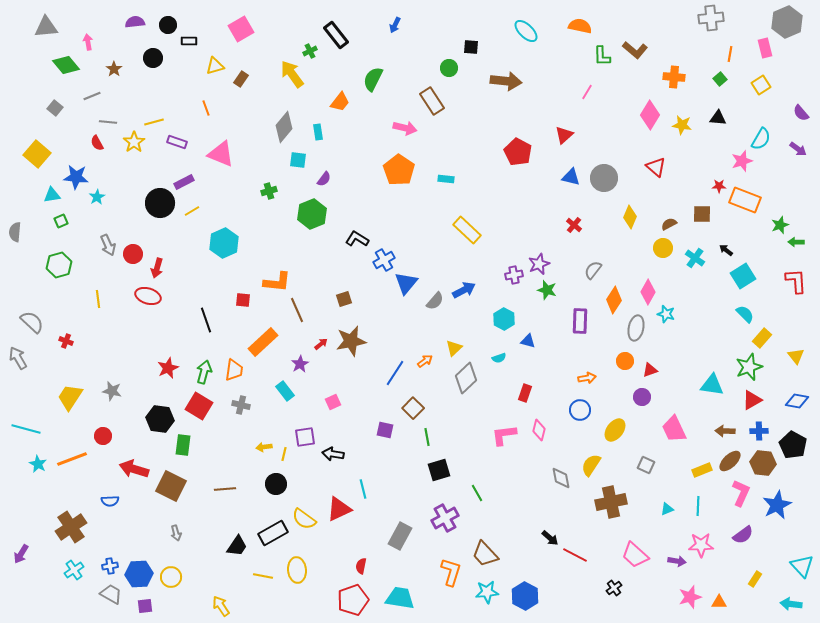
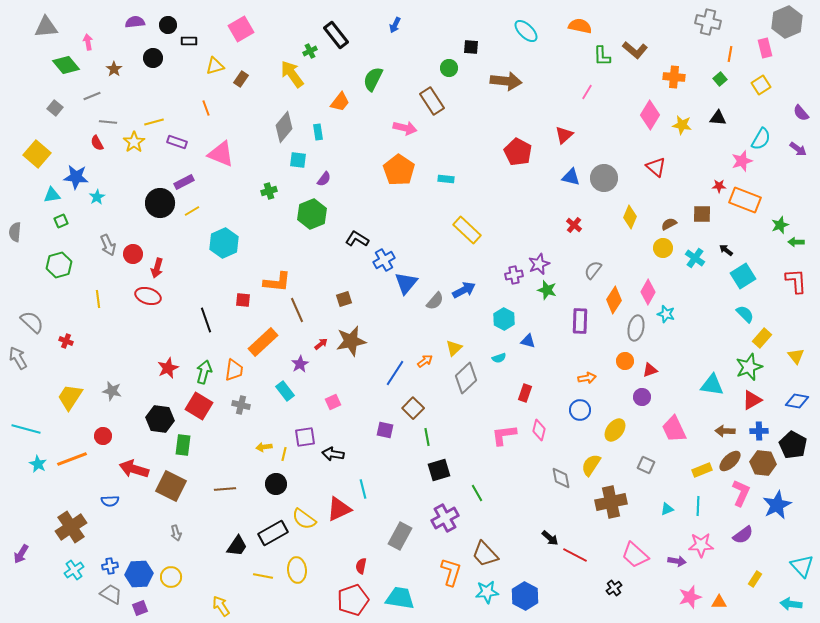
gray cross at (711, 18): moved 3 px left, 4 px down; rotated 20 degrees clockwise
purple square at (145, 606): moved 5 px left, 2 px down; rotated 14 degrees counterclockwise
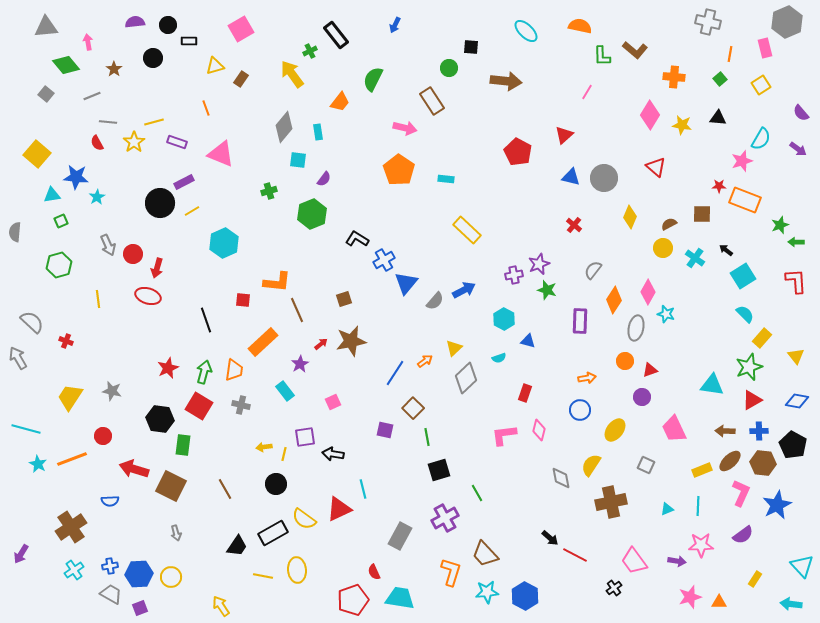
gray square at (55, 108): moved 9 px left, 14 px up
brown line at (225, 489): rotated 65 degrees clockwise
pink trapezoid at (635, 555): moved 1 px left, 6 px down; rotated 12 degrees clockwise
red semicircle at (361, 566): moved 13 px right, 6 px down; rotated 35 degrees counterclockwise
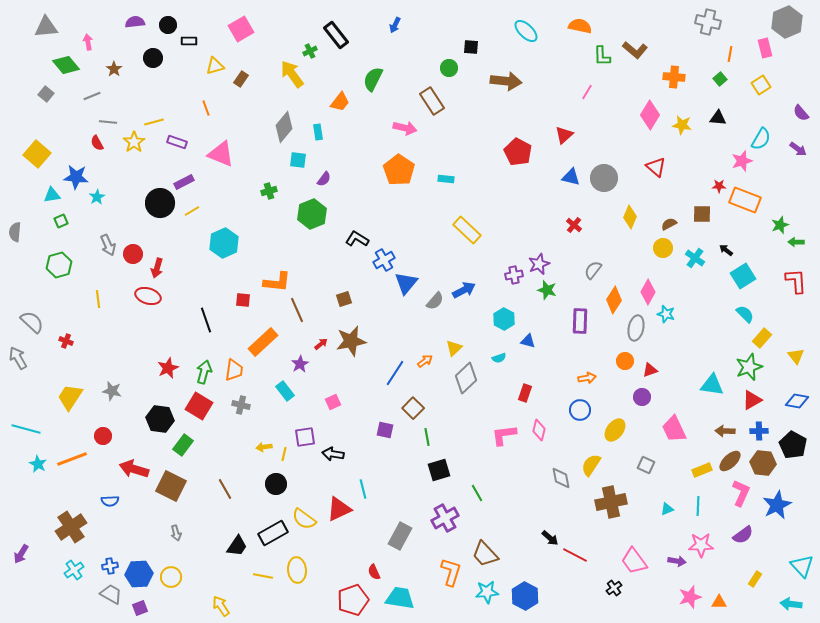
green rectangle at (183, 445): rotated 30 degrees clockwise
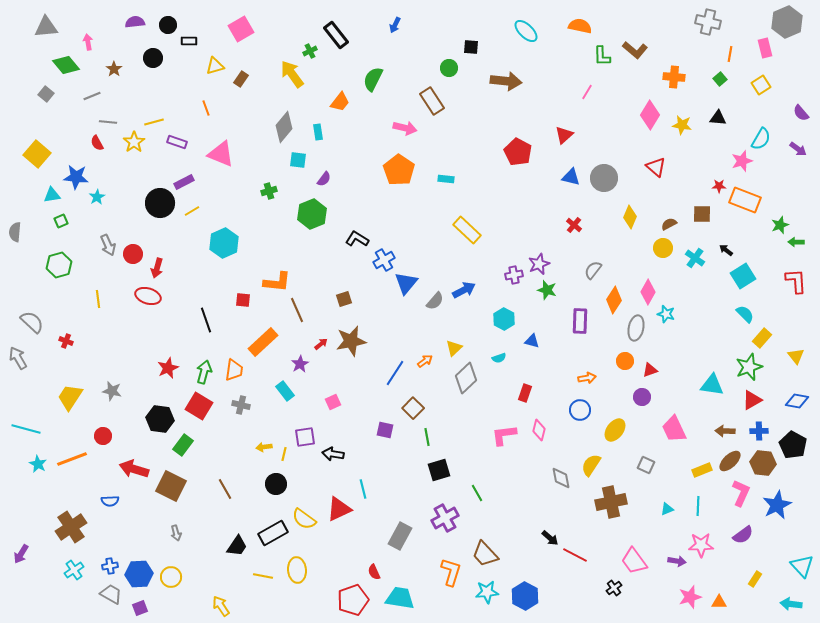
blue triangle at (528, 341): moved 4 px right
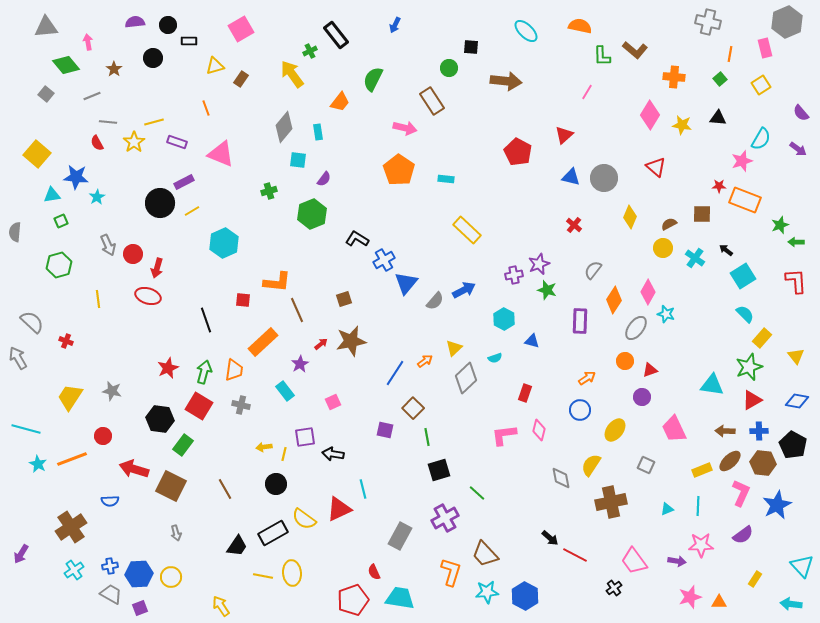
gray ellipse at (636, 328): rotated 25 degrees clockwise
cyan semicircle at (499, 358): moved 4 px left
orange arrow at (587, 378): rotated 24 degrees counterclockwise
green line at (477, 493): rotated 18 degrees counterclockwise
yellow ellipse at (297, 570): moved 5 px left, 3 px down
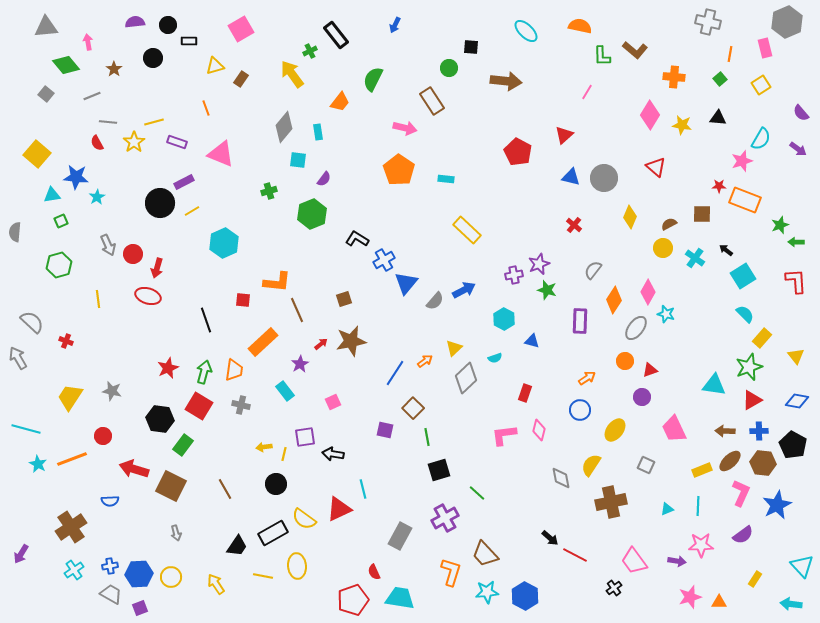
cyan triangle at (712, 385): moved 2 px right
yellow ellipse at (292, 573): moved 5 px right, 7 px up
yellow arrow at (221, 606): moved 5 px left, 22 px up
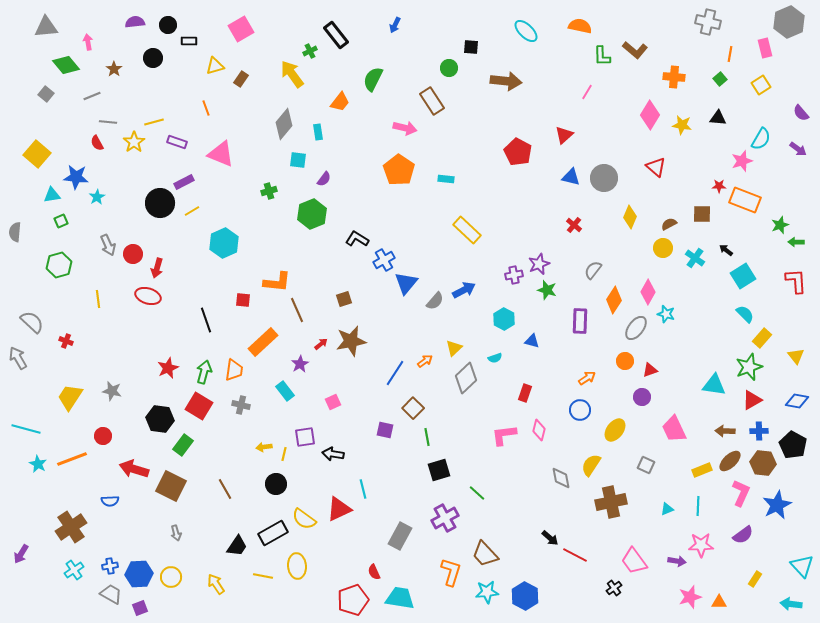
gray hexagon at (787, 22): moved 2 px right
gray diamond at (284, 127): moved 3 px up
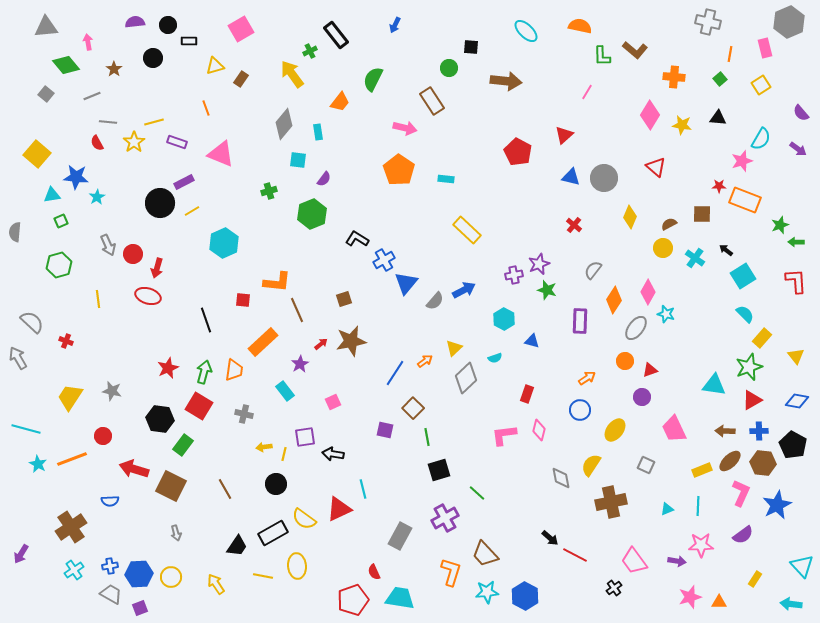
red rectangle at (525, 393): moved 2 px right, 1 px down
gray cross at (241, 405): moved 3 px right, 9 px down
